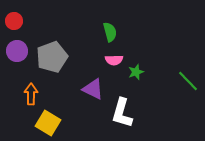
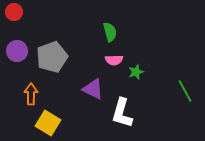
red circle: moved 9 px up
green line: moved 3 px left, 10 px down; rotated 15 degrees clockwise
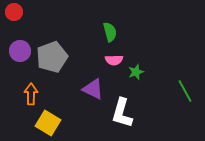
purple circle: moved 3 px right
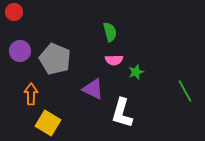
gray pentagon: moved 3 px right, 2 px down; rotated 28 degrees counterclockwise
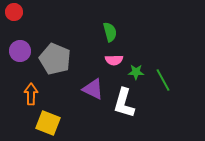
green star: rotated 21 degrees clockwise
green line: moved 22 px left, 11 px up
white L-shape: moved 2 px right, 10 px up
yellow square: rotated 10 degrees counterclockwise
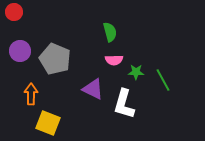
white L-shape: moved 1 px down
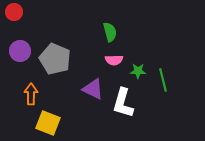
green star: moved 2 px right, 1 px up
green line: rotated 15 degrees clockwise
white L-shape: moved 1 px left, 1 px up
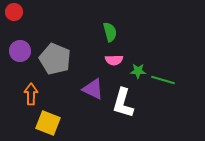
green line: rotated 60 degrees counterclockwise
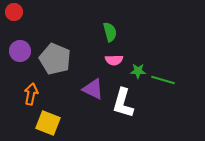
orange arrow: rotated 10 degrees clockwise
